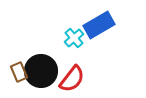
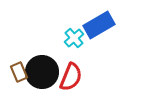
black circle: moved 1 px right, 1 px down
red semicircle: moved 1 px left, 2 px up; rotated 16 degrees counterclockwise
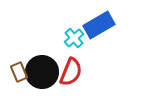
red semicircle: moved 5 px up
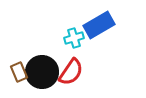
cyan cross: rotated 24 degrees clockwise
red semicircle: rotated 12 degrees clockwise
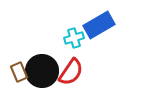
black circle: moved 1 px up
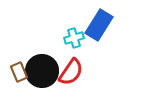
blue rectangle: rotated 28 degrees counterclockwise
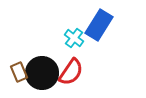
cyan cross: rotated 36 degrees counterclockwise
black circle: moved 2 px down
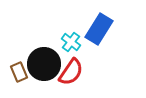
blue rectangle: moved 4 px down
cyan cross: moved 3 px left, 4 px down
black circle: moved 2 px right, 9 px up
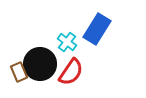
blue rectangle: moved 2 px left
cyan cross: moved 4 px left
black circle: moved 4 px left
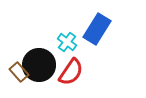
black circle: moved 1 px left, 1 px down
brown rectangle: rotated 18 degrees counterclockwise
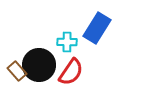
blue rectangle: moved 1 px up
cyan cross: rotated 36 degrees counterclockwise
brown rectangle: moved 2 px left, 1 px up
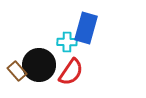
blue rectangle: moved 11 px left; rotated 16 degrees counterclockwise
